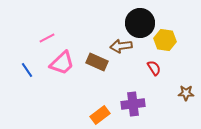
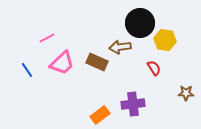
brown arrow: moved 1 px left, 1 px down
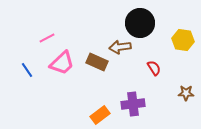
yellow hexagon: moved 18 px right
